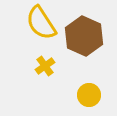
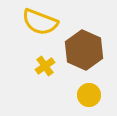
yellow semicircle: moved 1 px left, 1 px up; rotated 36 degrees counterclockwise
brown hexagon: moved 14 px down
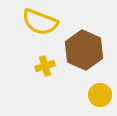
yellow cross: rotated 18 degrees clockwise
yellow circle: moved 11 px right
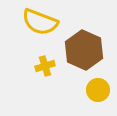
yellow circle: moved 2 px left, 5 px up
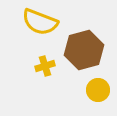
brown hexagon: rotated 21 degrees clockwise
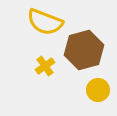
yellow semicircle: moved 5 px right
yellow cross: rotated 18 degrees counterclockwise
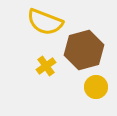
yellow cross: moved 1 px right
yellow circle: moved 2 px left, 3 px up
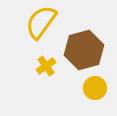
yellow semicircle: moved 4 px left; rotated 105 degrees clockwise
yellow circle: moved 1 px left, 1 px down
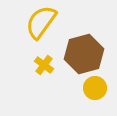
brown hexagon: moved 4 px down
yellow cross: moved 2 px left, 1 px up; rotated 18 degrees counterclockwise
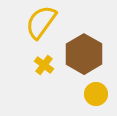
brown hexagon: rotated 15 degrees counterclockwise
yellow circle: moved 1 px right, 6 px down
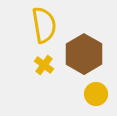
yellow semicircle: moved 3 px right, 3 px down; rotated 135 degrees clockwise
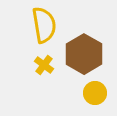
yellow circle: moved 1 px left, 1 px up
